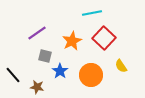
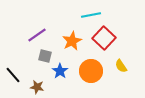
cyan line: moved 1 px left, 2 px down
purple line: moved 2 px down
orange circle: moved 4 px up
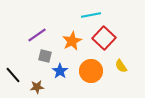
brown star: rotated 16 degrees counterclockwise
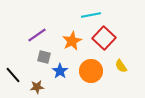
gray square: moved 1 px left, 1 px down
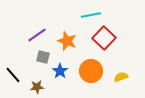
orange star: moved 5 px left; rotated 24 degrees counterclockwise
gray square: moved 1 px left
yellow semicircle: moved 11 px down; rotated 104 degrees clockwise
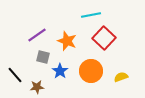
black line: moved 2 px right
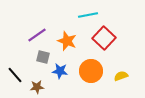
cyan line: moved 3 px left
blue star: rotated 28 degrees counterclockwise
yellow semicircle: moved 1 px up
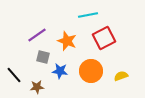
red square: rotated 20 degrees clockwise
black line: moved 1 px left
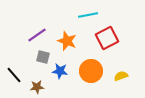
red square: moved 3 px right
